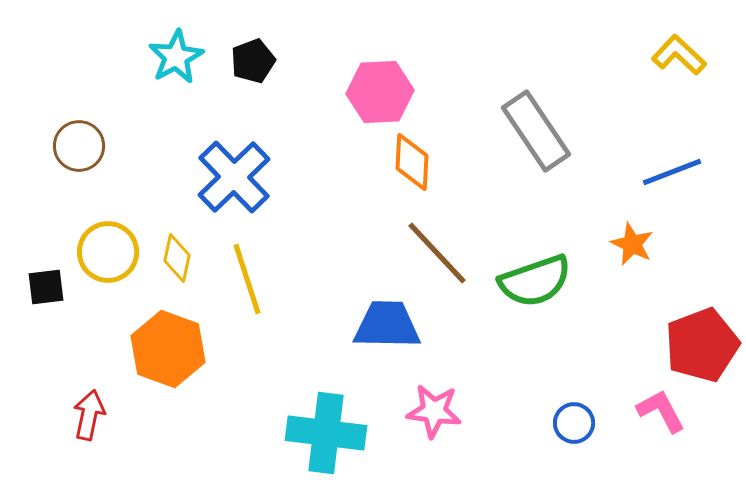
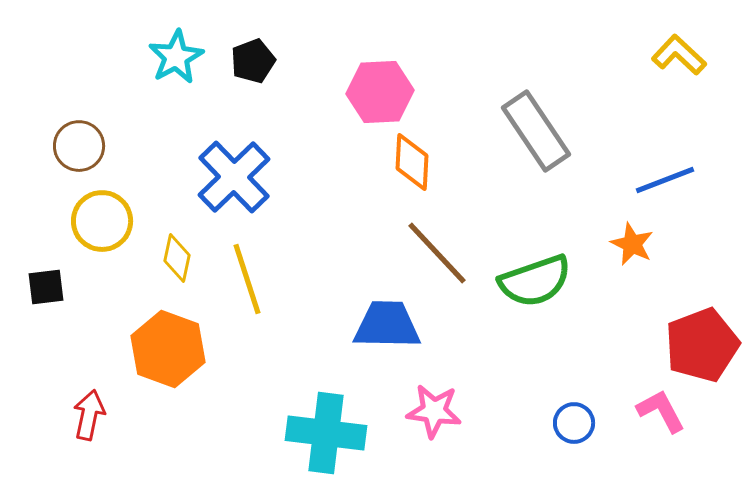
blue line: moved 7 px left, 8 px down
yellow circle: moved 6 px left, 31 px up
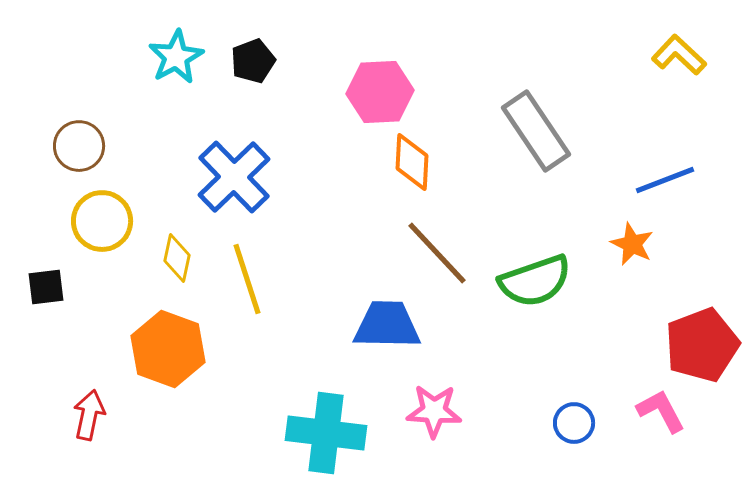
pink star: rotated 4 degrees counterclockwise
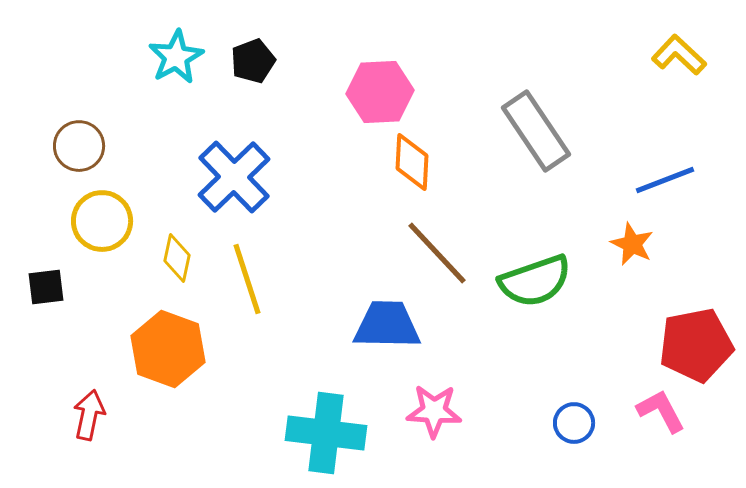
red pentagon: moved 6 px left; rotated 10 degrees clockwise
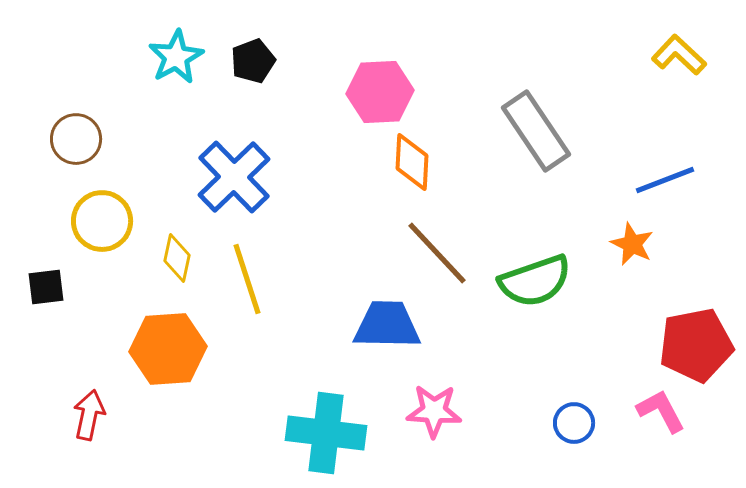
brown circle: moved 3 px left, 7 px up
orange hexagon: rotated 24 degrees counterclockwise
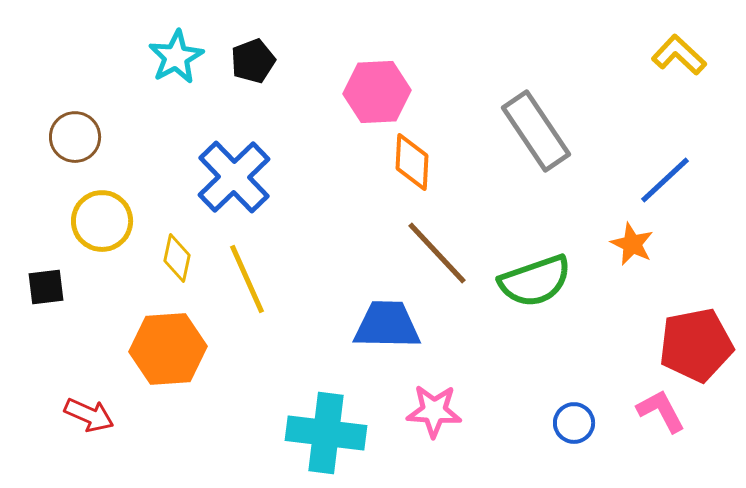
pink hexagon: moved 3 px left
brown circle: moved 1 px left, 2 px up
blue line: rotated 22 degrees counterclockwise
yellow line: rotated 6 degrees counterclockwise
red arrow: rotated 102 degrees clockwise
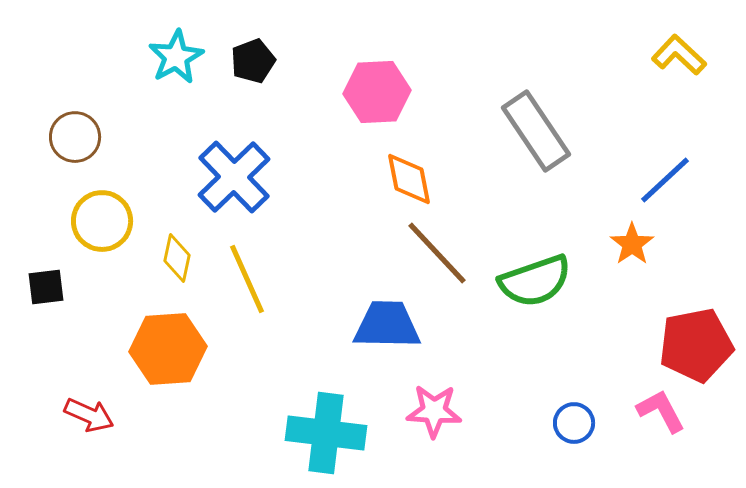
orange diamond: moved 3 px left, 17 px down; rotated 14 degrees counterclockwise
orange star: rotated 12 degrees clockwise
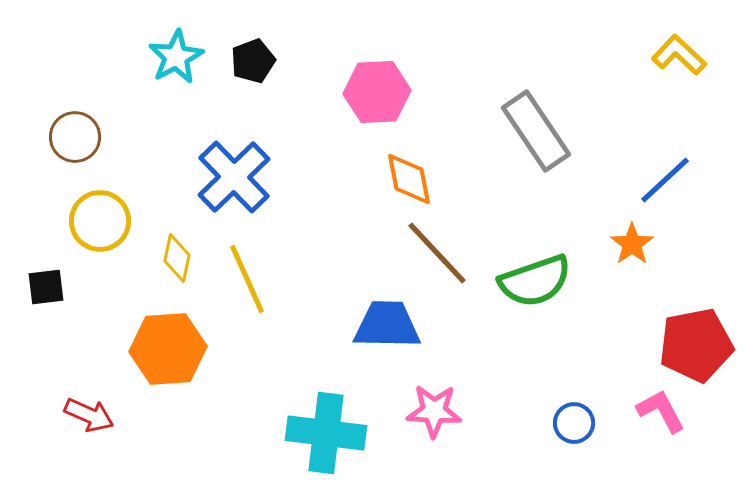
yellow circle: moved 2 px left
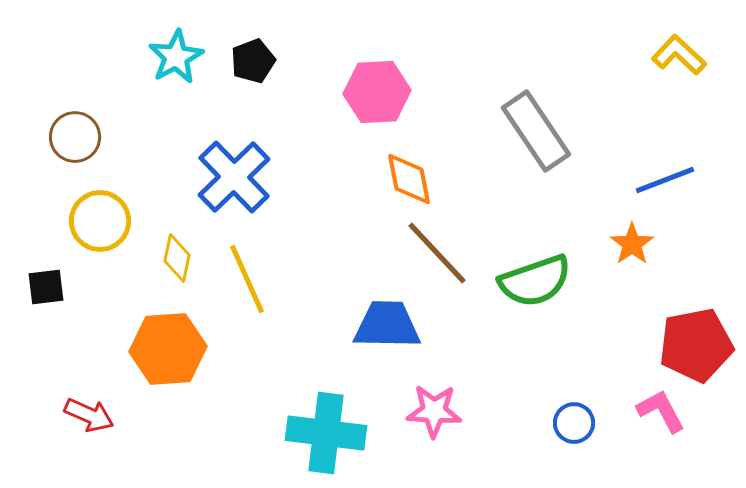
blue line: rotated 22 degrees clockwise
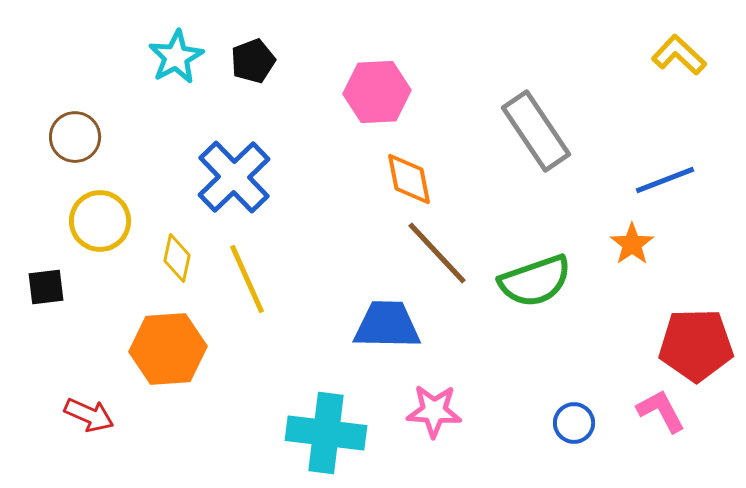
red pentagon: rotated 10 degrees clockwise
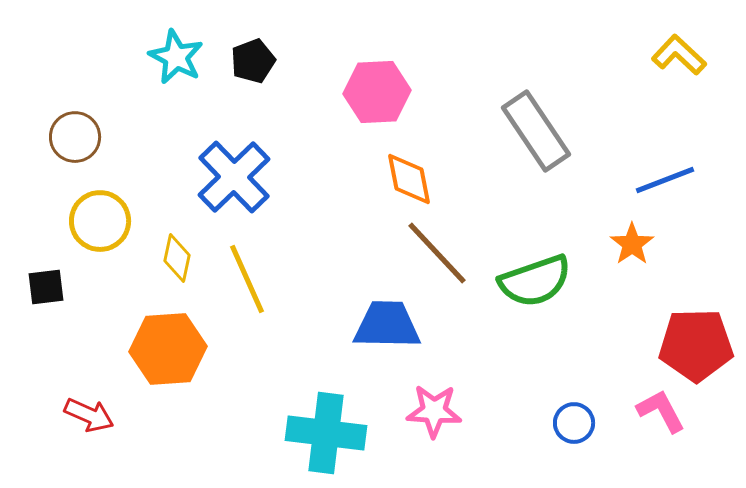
cyan star: rotated 16 degrees counterclockwise
